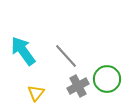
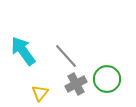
gray cross: moved 2 px left, 2 px up
yellow triangle: moved 4 px right
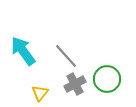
gray cross: moved 1 px left
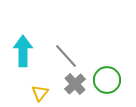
cyan arrow: rotated 36 degrees clockwise
green circle: moved 1 px down
gray cross: rotated 15 degrees counterclockwise
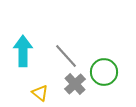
green circle: moved 3 px left, 8 px up
yellow triangle: rotated 30 degrees counterclockwise
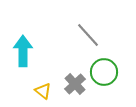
gray line: moved 22 px right, 21 px up
yellow triangle: moved 3 px right, 2 px up
